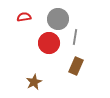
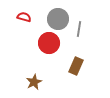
red semicircle: rotated 24 degrees clockwise
gray line: moved 4 px right, 8 px up
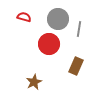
red circle: moved 1 px down
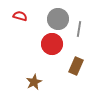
red semicircle: moved 4 px left, 1 px up
red circle: moved 3 px right
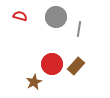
gray circle: moved 2 px left, 2 px up
red circle: moved 20 px down
brown rectangle: rotated 18 degrees clockwise
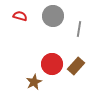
gray circle: moved 3 px left, 1 px up
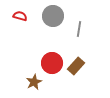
red circle: moved 1 px up
